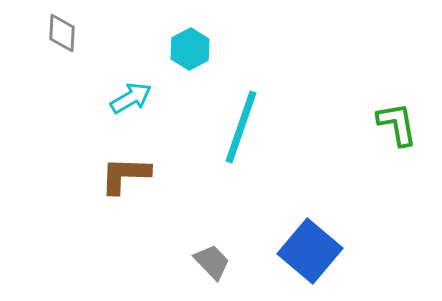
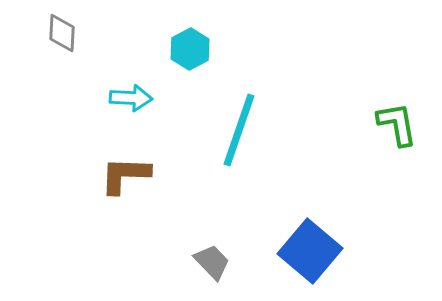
cyan arrow: rotated 33 degrees clockwise
cyan line: moved 2 px left, 3 px down
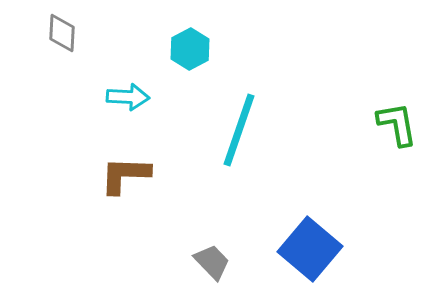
cyan arrow: moved 3 px left, 1 px up
blue square: moved 2 px up
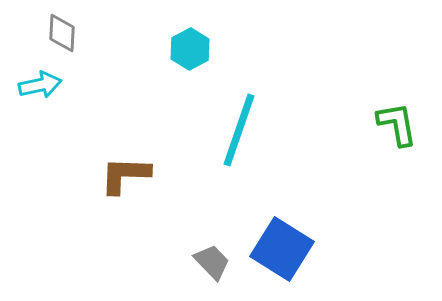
cyan arrow: moved 88 px left, 12 px up; rotated 15 degrees counterclockwise
blue square: moved 28 px left; rotated 8 degrees counterclockwise
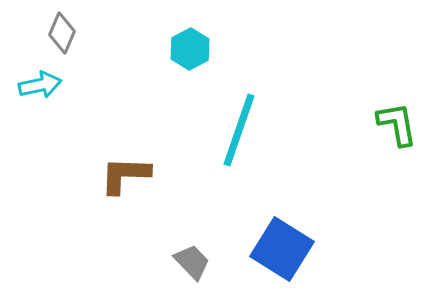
gray diamond: rotated 21 degrees clockwise
gray trapezoid: moved 20 px left
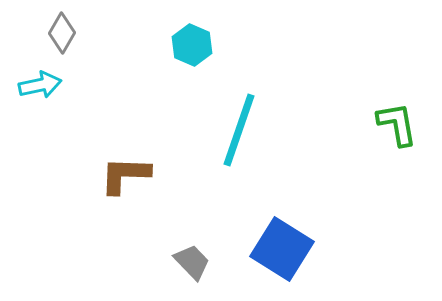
gray diamond: rotated 6 degrees clockwise
cyan hexagon: moved 2 px right, 4 px up; rotated 9 degrees counterclockwise
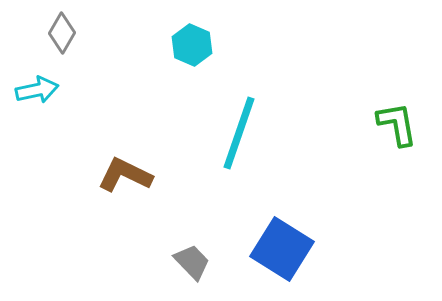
cyan arrow: moved 3 px left, 5 px down
cyan line: moved 3 px down
brown L-shape: rotated 24 degrees clockwise
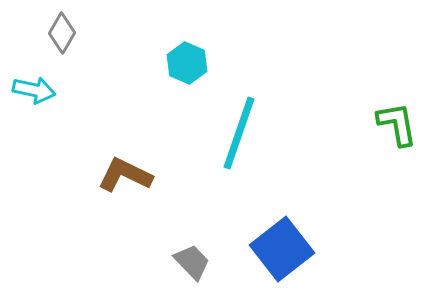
cyan hexagon: moved 5 px left, 18 px down
cyan arrow: moved 3 px left; rotated 24 degrees clockwise
blue square: rotated 20 degrees clockwise
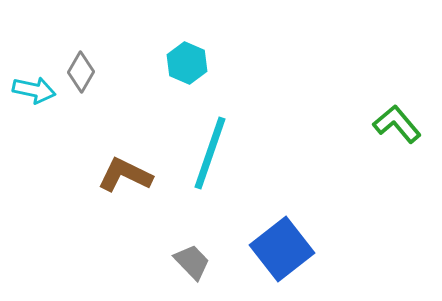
gray diamond: moved 19 px right, 39 px down
green L-shape: rotated 30 degrees counterclockwise
cyan line: moved 29 px left, 20 px down
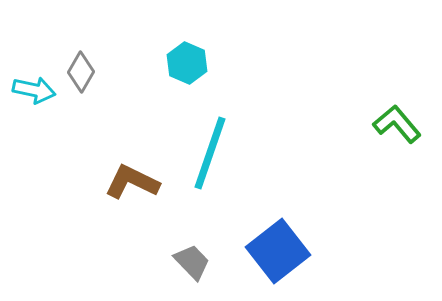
brown L-shape: moved 7 px right, 7 px down
blue square: moved 4 px left, 2 px down
